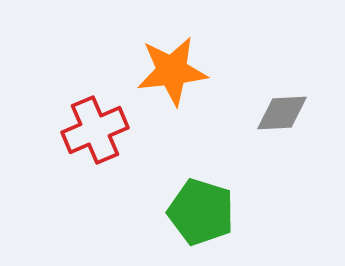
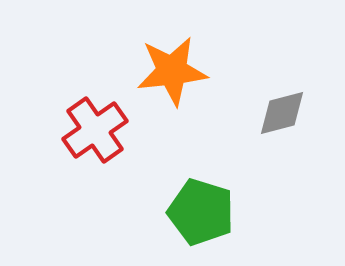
gray diamond: rotated 12 degrees counterclockwise
red cross: rotated 12 degrees counterclockwise
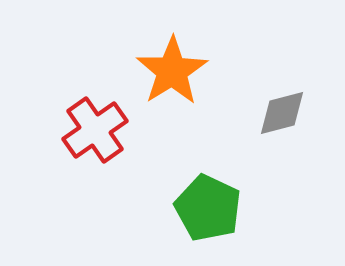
orange star: rotated 26 degrees counterclockwise
green pentagon: moved 7 px right, 4 px up; rotated 8 degrees clockwise
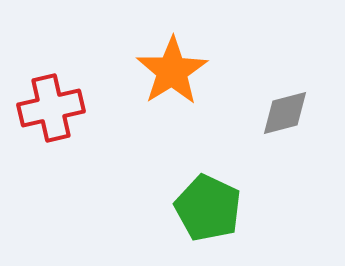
gray diamond: moved 3 px right
red cross: moved 44 px left, 22 px up; rotated 22 degrees clockwise
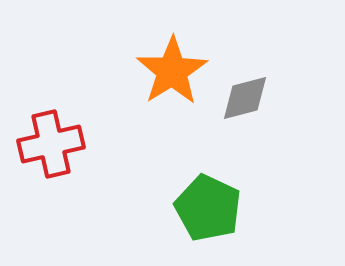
red cross: moved 36 px down
gray diamond: moved 40 px left, 15 px up
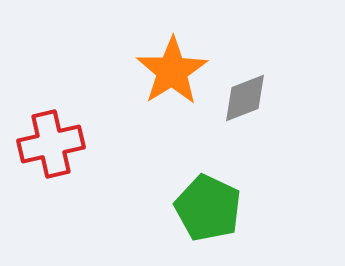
gray diamond: rotated 6 degrees counterclockwise
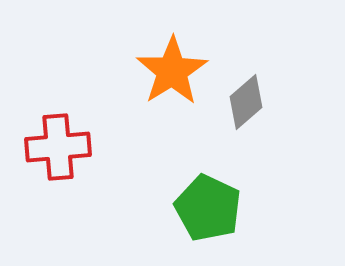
gray diamond: moved 1 px right, 4 px down; rotated 20 degrees counterclockwise
red cross: moved 7 px right, 3 px down; rotated 8 degrees clockwise
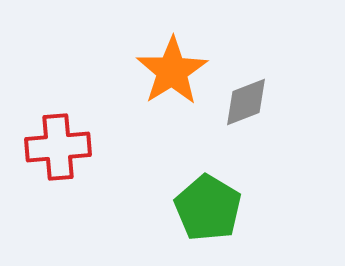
gray diamond: rotated 20 degrees clockwise
green pentagon: rotated 6 degrees clockwise
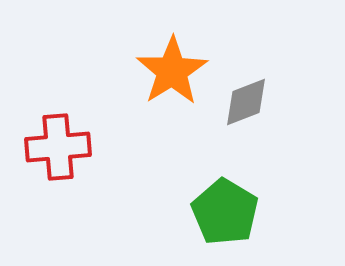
green pentagon: moved 17 px right, 4 px down
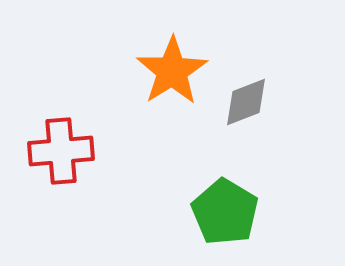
red cross: moved 3 px right, 4 px down
